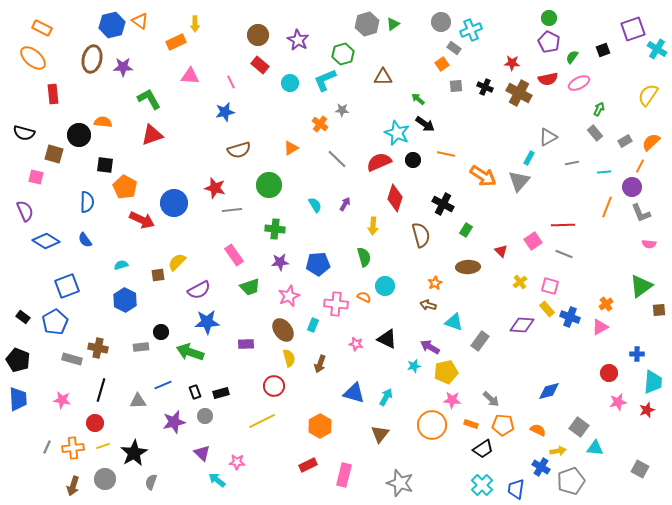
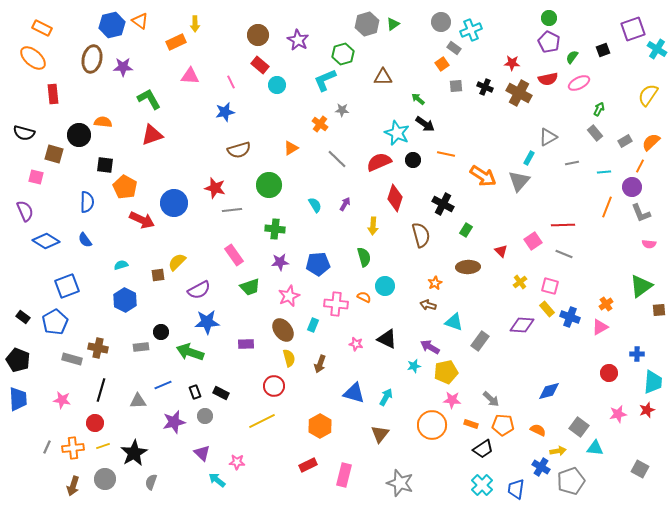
cyan circle at (290, 83): moved 13 px left, 2 px down
black rectangle at (221, 393): rotated 42 degrees clockwise
pink star at (618, 402): moved 12 px down
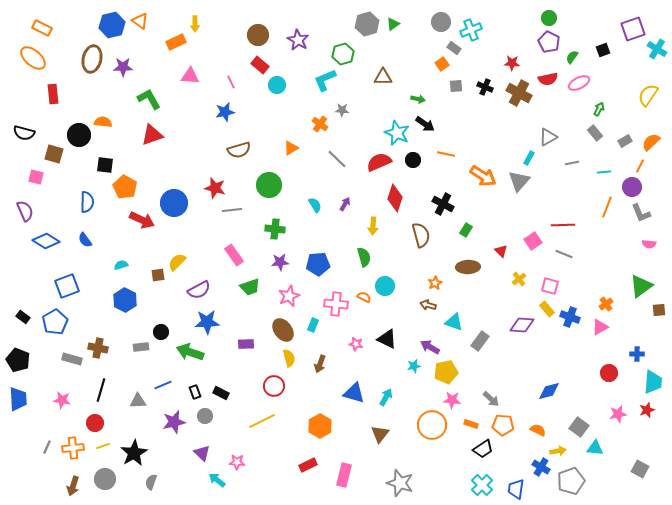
green arrow at (418, 99): rotated 152 degrees clockwise
yellow cross at (520, 282): moved 1 px left, 3 px up
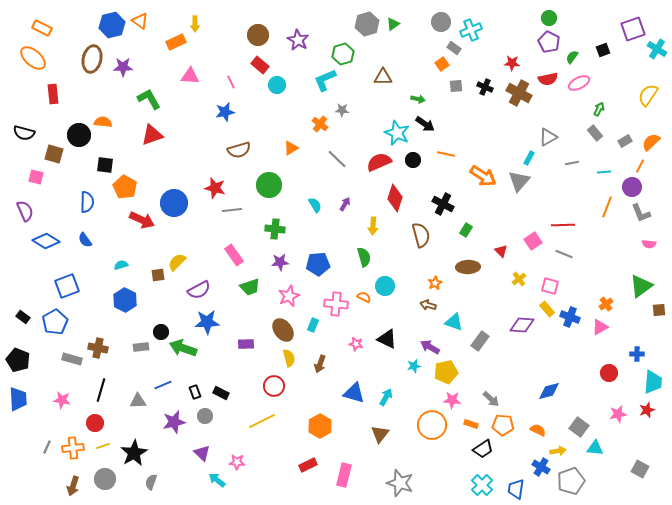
green arrow at (190, 352): moved 7 px left, 4 px up
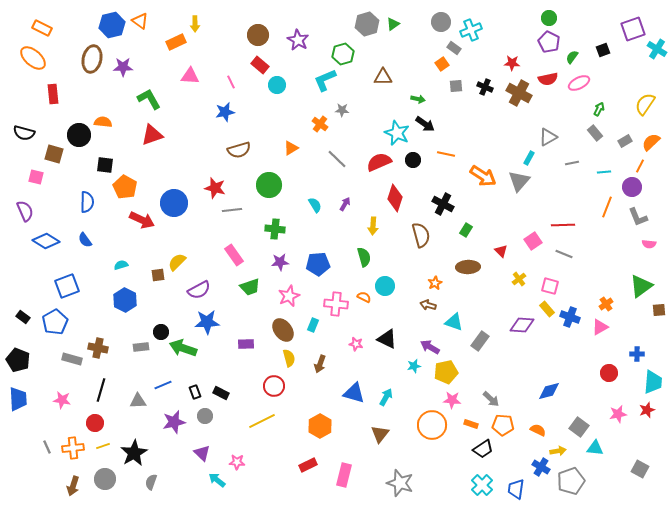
yellow semicircle at (648, 95): moved 3 px left, 9 px down
gray L-shape at (641, 213): moved 3 px left, 4 px down
gray line at (47, 447): rotated 48 degrees counterclockwise
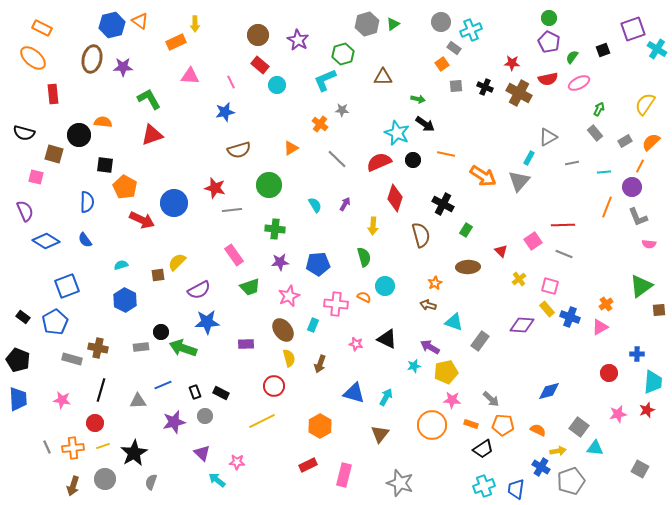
cyan cross at (482, 485): moved 2 px right, 1 px down; rotated 25 degrees clockwise
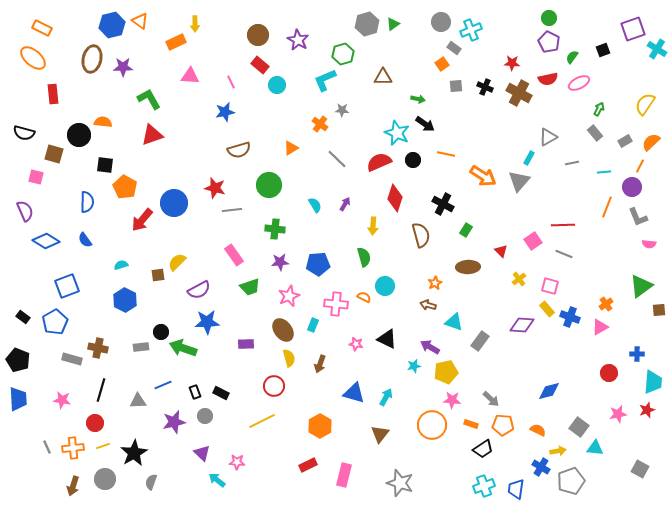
red arrow at (142, 220): rotated 105 degrees clockwise
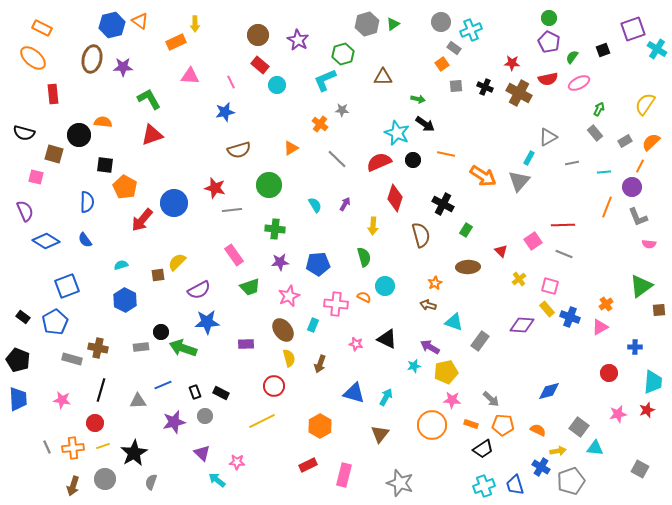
blue cross at (637, 354): moved 2 px left, 7 px up
blue trapezoid at (516, 489): moved 1 px left, 4 px up; rotated 25 degrees counterclockwise
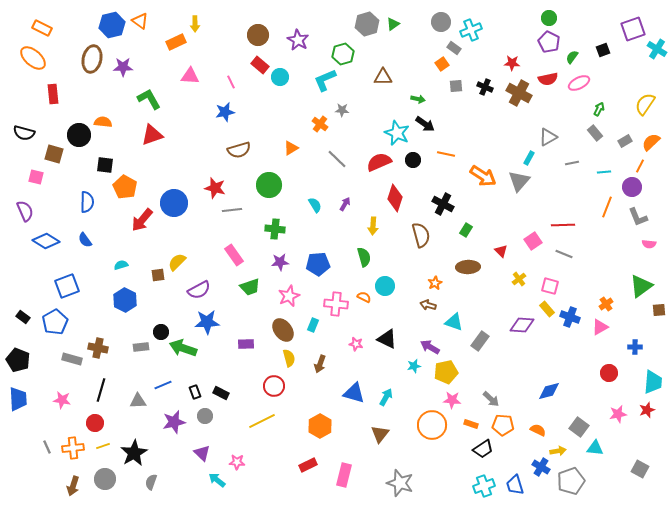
cyan circle at (277, 85): moved 3 px right, 8 px up
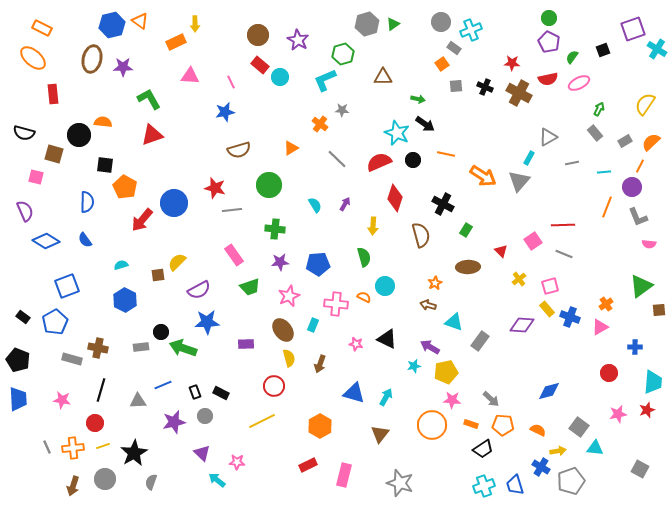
pink square at (550, 286): rotated 30 degrees counterclockwise
